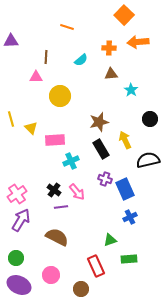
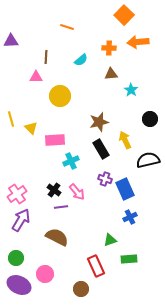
pink circle: moved 6 px left, 1 px up
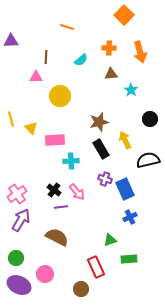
orange arrow: moved 2 px right, 10 px down; rotated 100 degrees counterclockwise
cyan cross: rotated 21 degrees clockwise
red rectangle: moved 1 px down
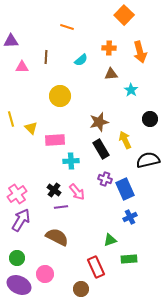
pink triangle: moved 14 px left, 10 px up
green circle: moved 1 px right
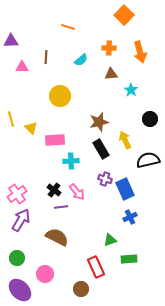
orange line: moved 1 px right
purple ellipse: moved 1 px right, 5 px down; rotated 20 degrees clockwise
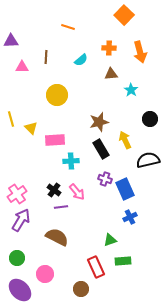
yellow circle: moved 3 px left, 1 px up
green rectangle: moved 6 px left, 2 px down
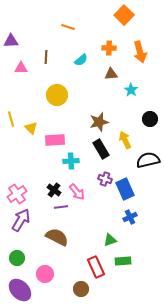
pink triangle: moved 1 px left, 1 px down
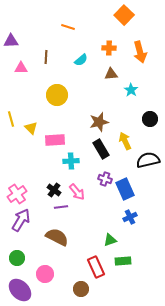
yellow arrow: moved 1 px down
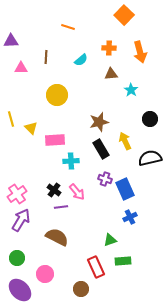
black semicircle: moved 2 px right, 2 px up
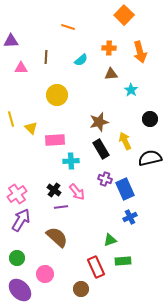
brown semicircle: rotated 15 degrees clockwise
